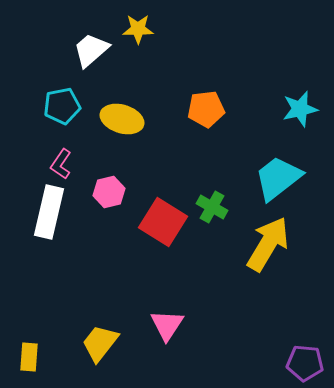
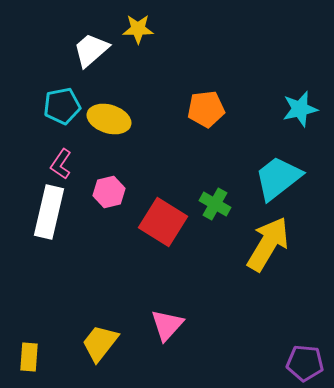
yellow ellipse: moved 13 px left
green cross: moved 3 px right, 3 px up
pink triangle: rotated 9 degrees clockwise
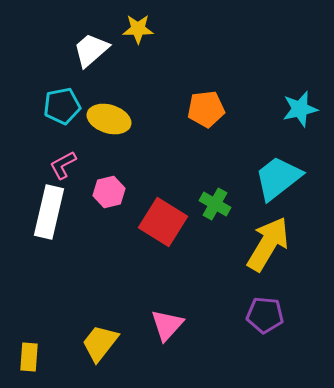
pink L-shape: moved 2 px right, 1 px down; rotated 28 degrees clockwise
purple pentagon: moved 40 px left, 48 px up
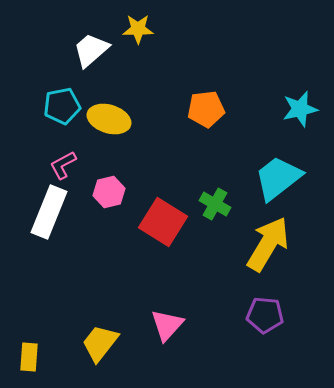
white rectangle: rotated 9 degrees clockwise
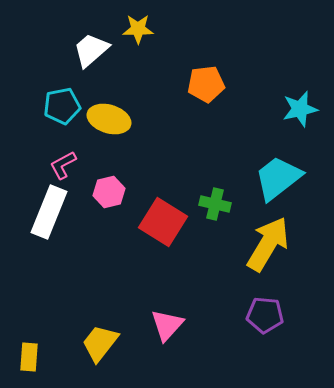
orange pentagon: moved 25 px up
green cross: rotated 16 degrees counterclockwise
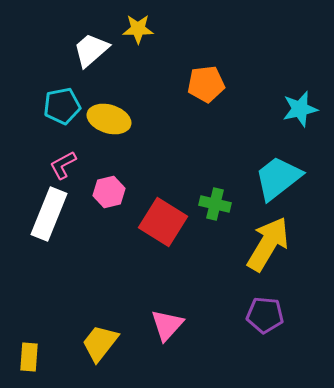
white rectangle: moved 2 px down
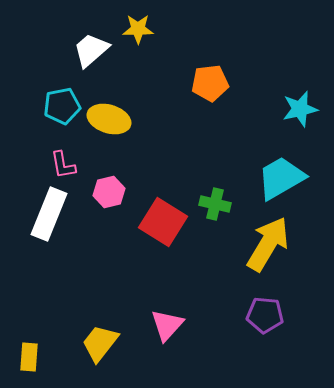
orange pentagon: moved 4 px right, 1 px up
pink L-shape: rotated 72 degrees counterclockwise
cyan trapezoid: moved 3 px right; rotated 8 degrees clockwise
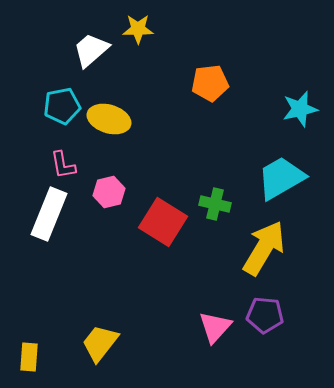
yellow arrow: moved 4 px left, 4 px down
pink triangle: moved 48 px right, 2 px down
